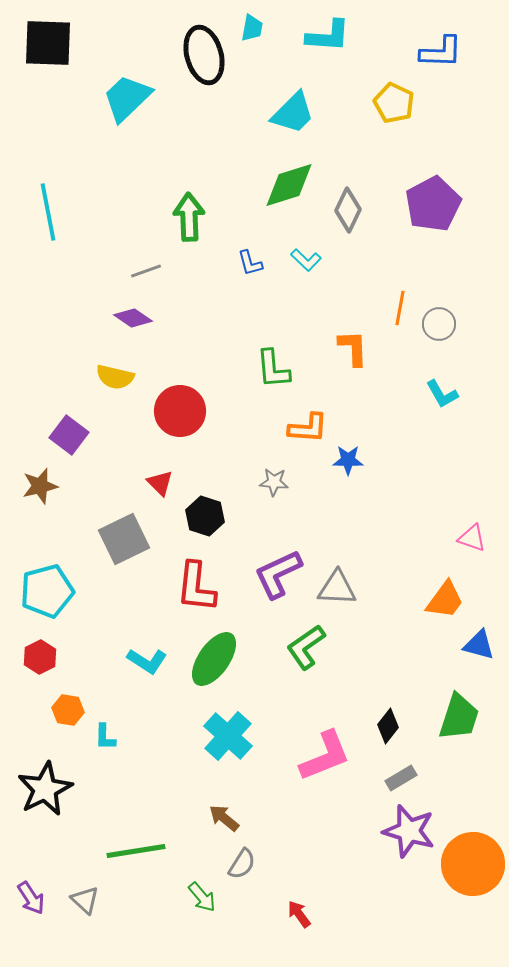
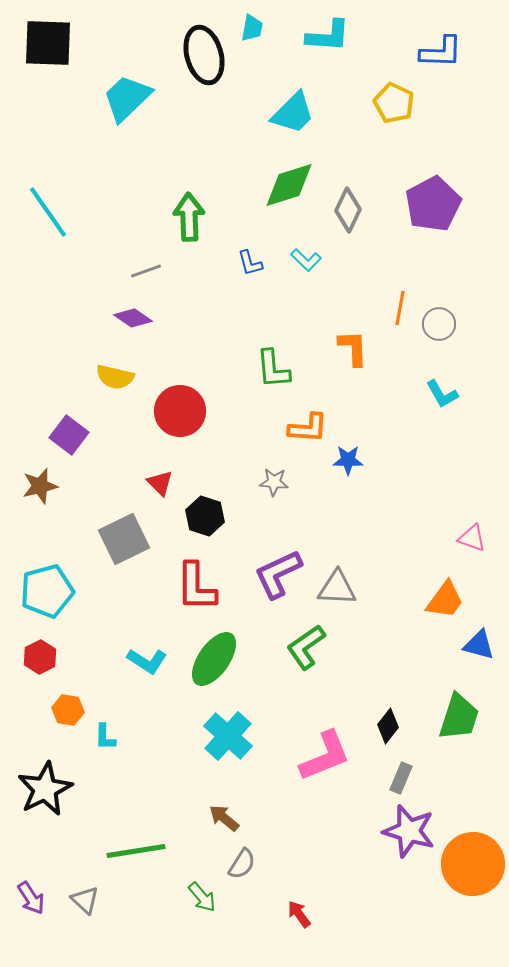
cyan line at (48, 212): rotated 24 degrees counterclockwise
red L-shape at (196, 587): rotated 6 degrees counterclockwise
gray rectangle at (401, 778): rotated 36 degrees counterclockwise
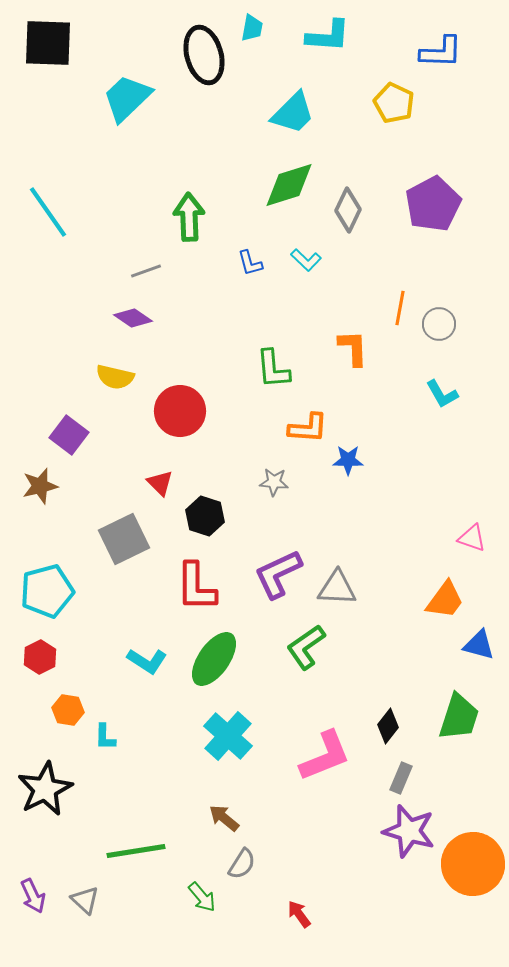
purple arrow at (31, 898): moved 2 px right, 2 px up; rotated 8 degrees clockwise
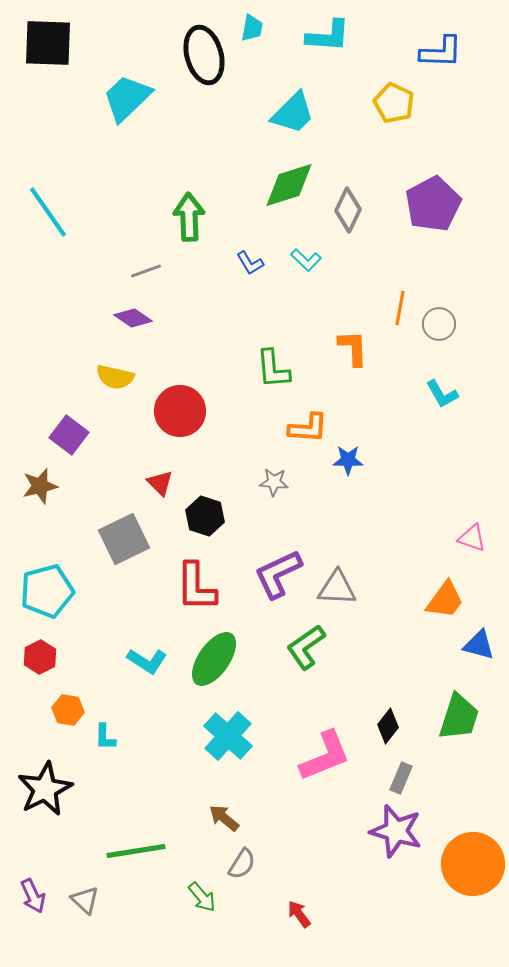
blue L-shape at (250, 263): rotated 16 degrees counterclockwise
purple star at (409, 831): moved 13 px left
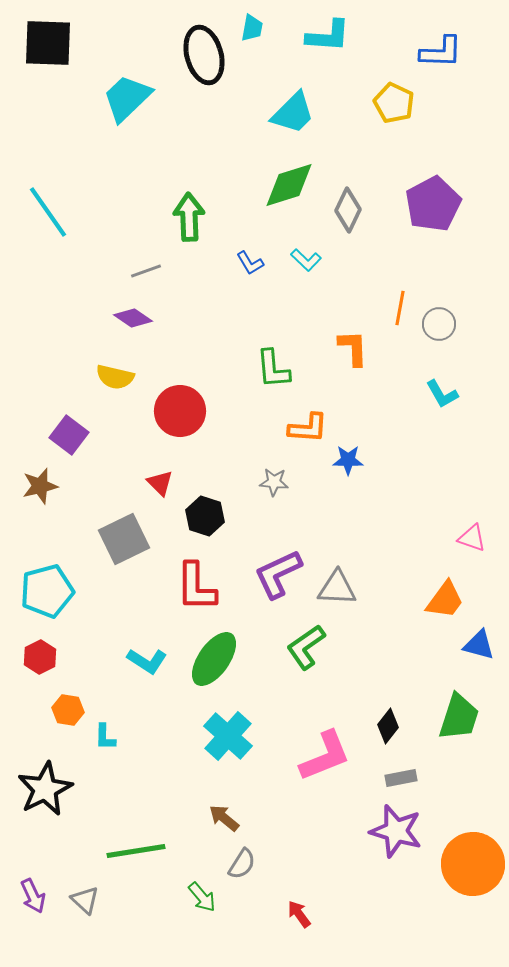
gray rectangle at (401, 778): rotated 56 degrees clockwise
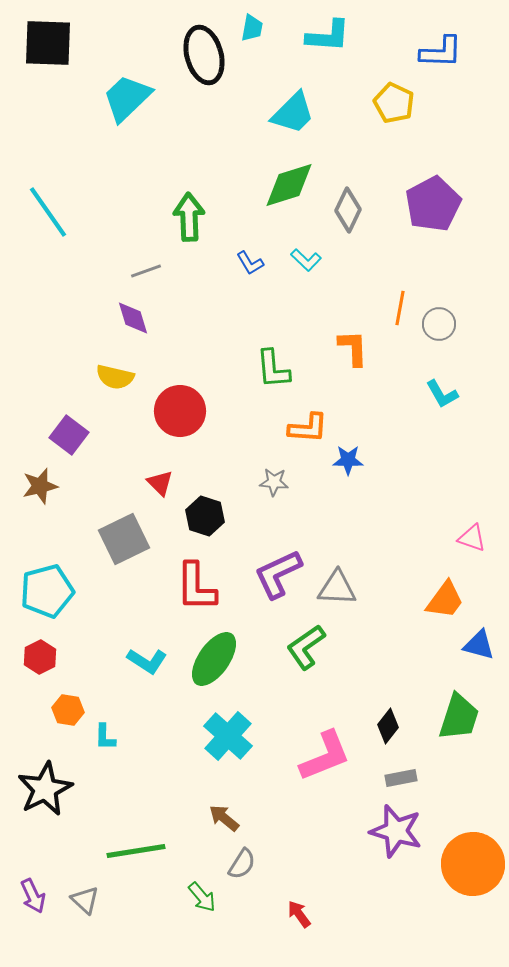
purple diamond at (133, 318): rotated 39 degrees clockwise
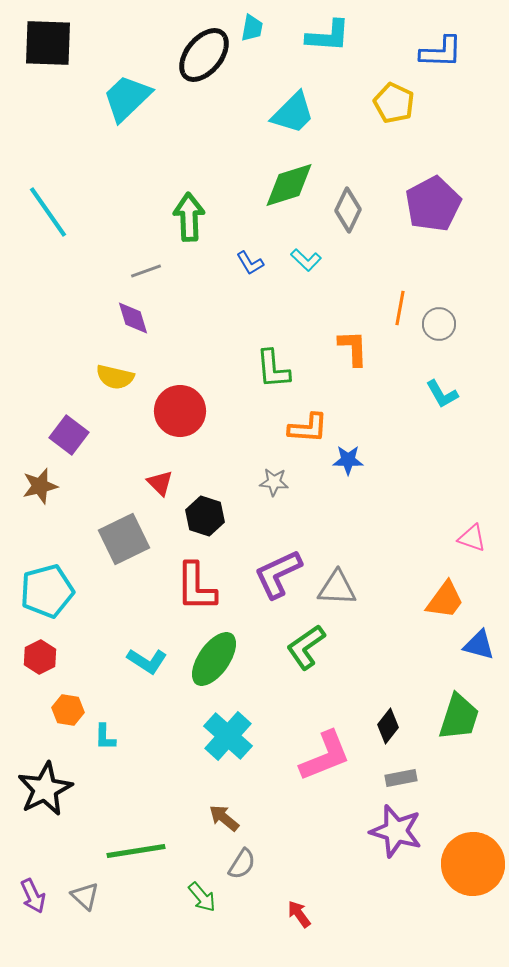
black ellipse at (204, 55): rotated 54 degrees clockwise
gray triangle at (85, 900): moved 4 px up
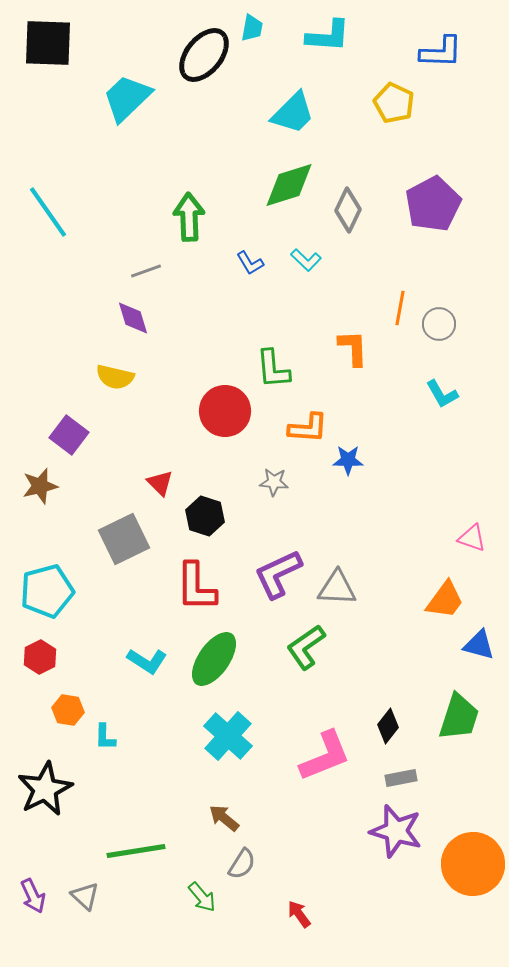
red circle at (180, 411): moved 45 px right
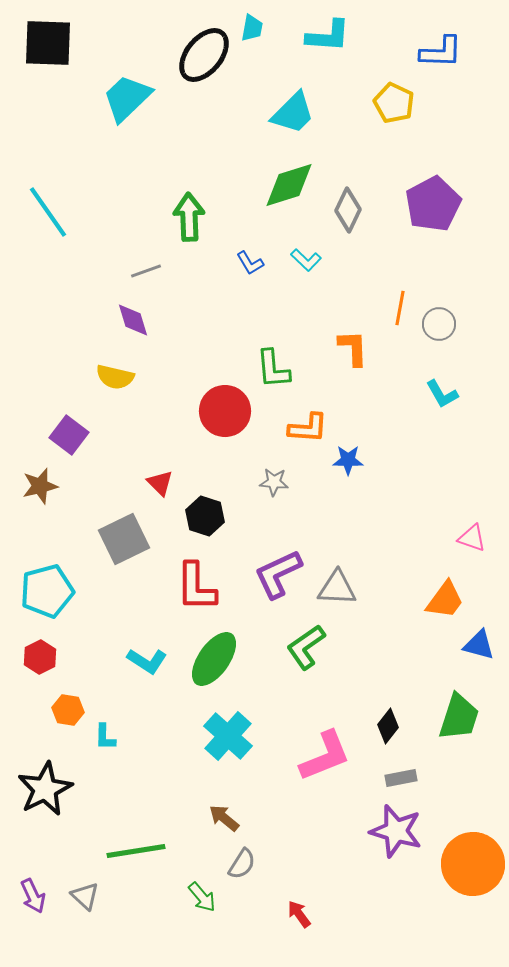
purple diamond at (133, 318): moved 2 px down
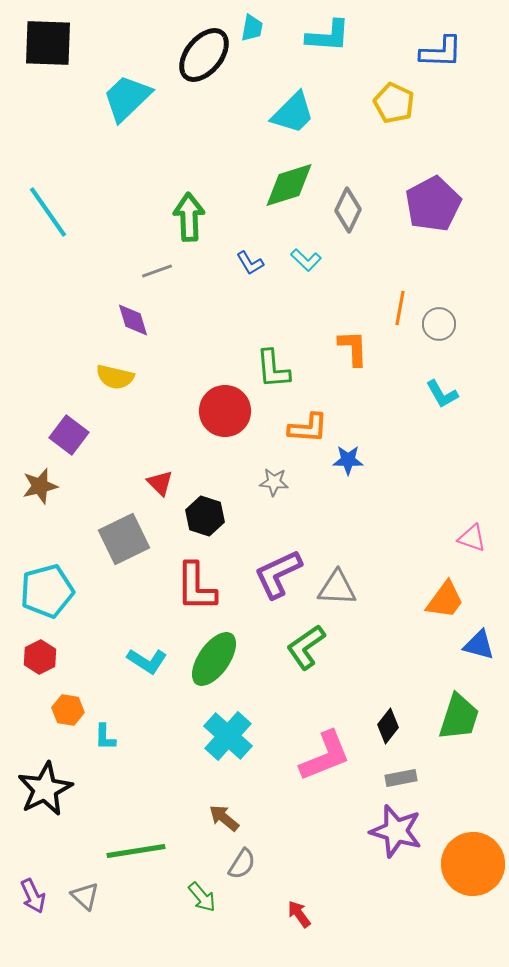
gray line at (146, 271): moved 11 px right
